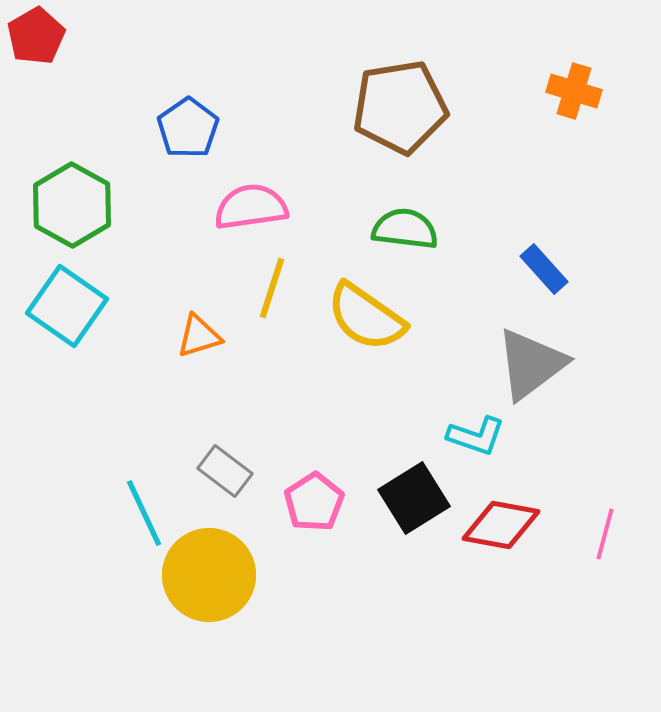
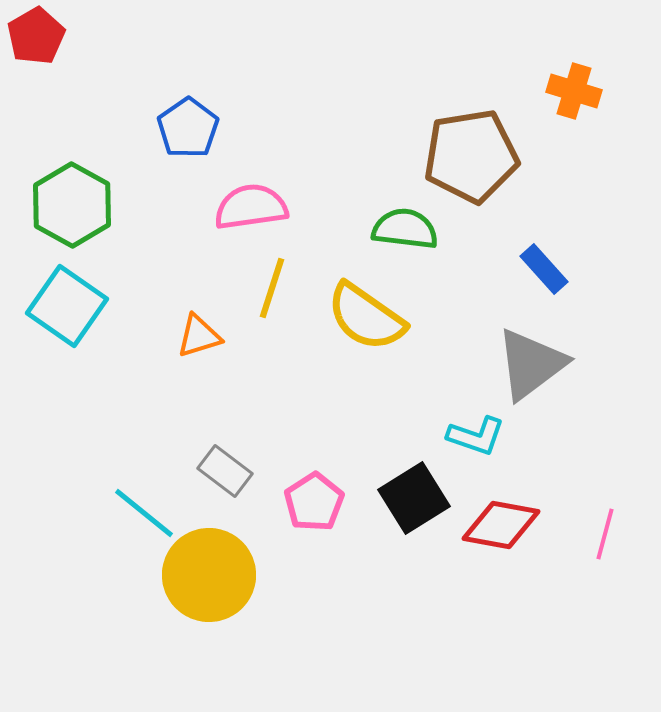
brown pentagon: moved 71 px right, 49 px down
cyan line: rotated 26 degrees counterclockwise
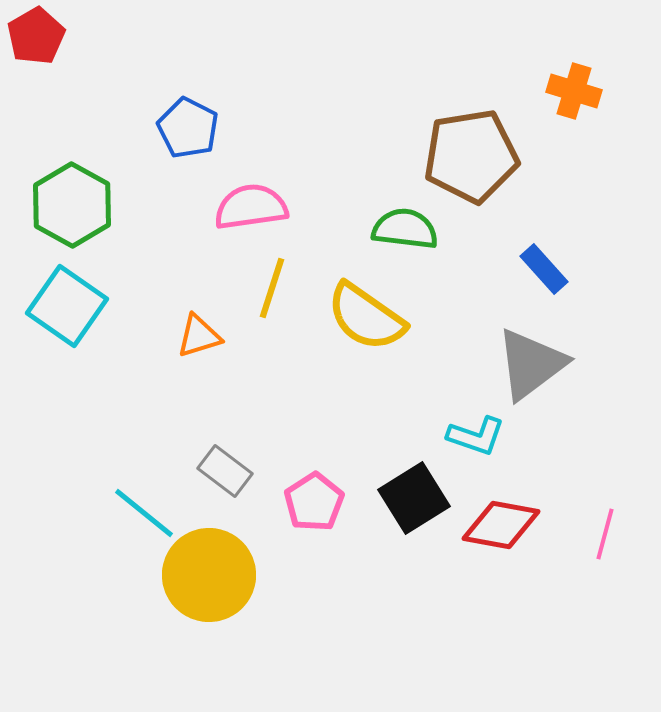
blue pentagon: rotated 10 degrees counterclockwise
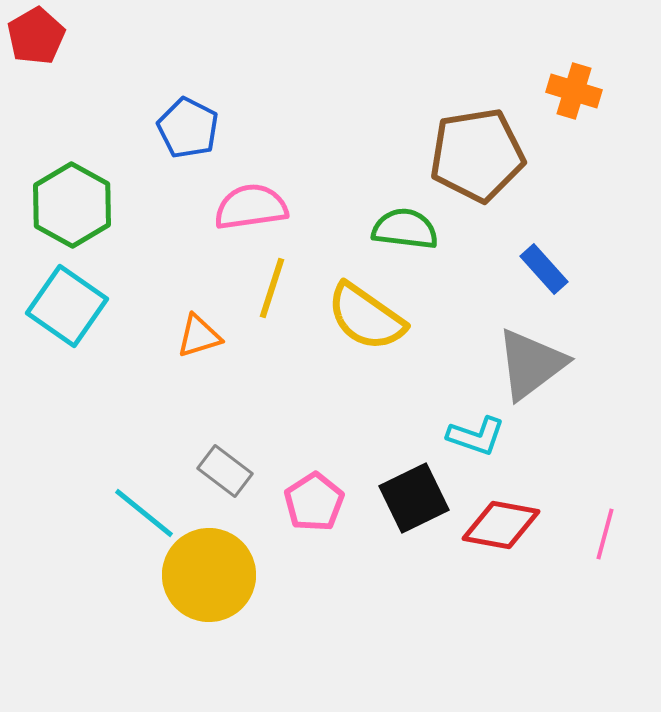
brown pentagon: moved 6 px right, 1 px up
black square: rotated 6 degrees clockwise
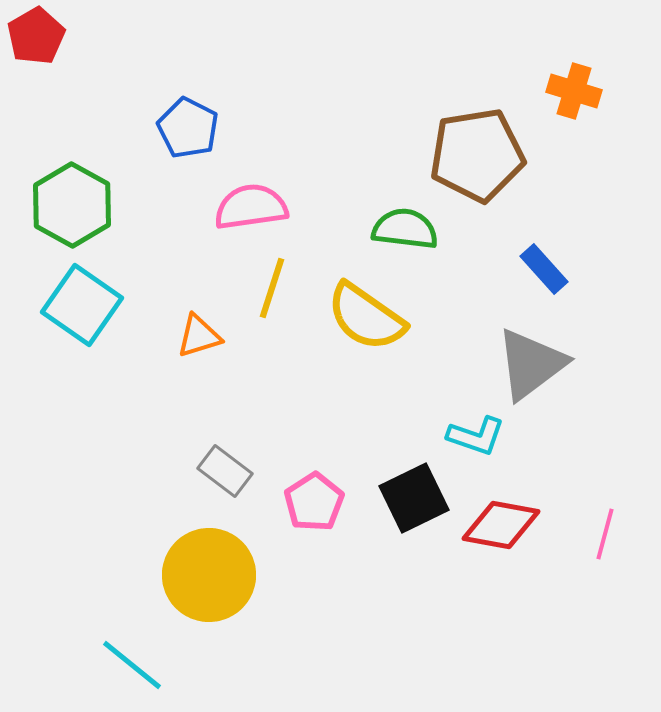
cyan square: moved 15 px right, 1 px up
cyan line: moved 12 px left, 152 px down
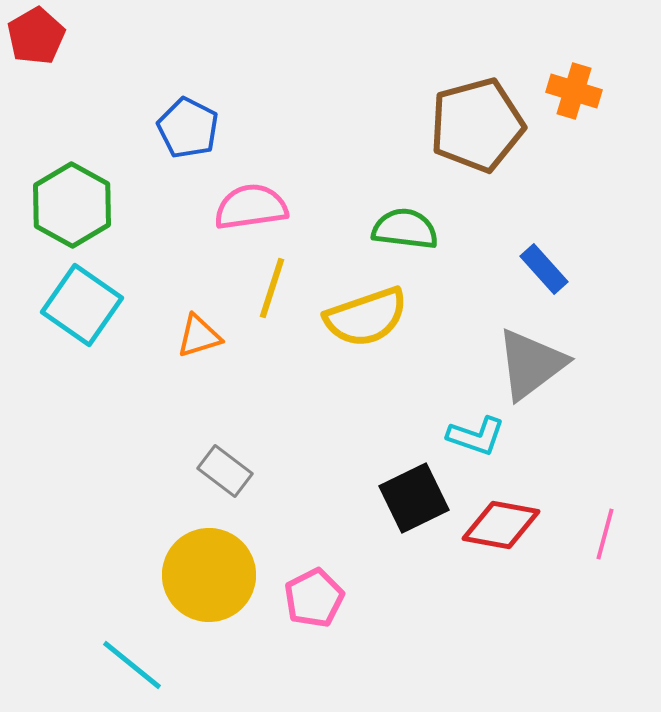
brown pentagon: moved 30 px up; rotated 6 degrees counterclockwise
yellow semicircle: rotated 54 degrees counterclockwise
pink pentagon: moved 96 px down; rotated 6 degrees clockwise
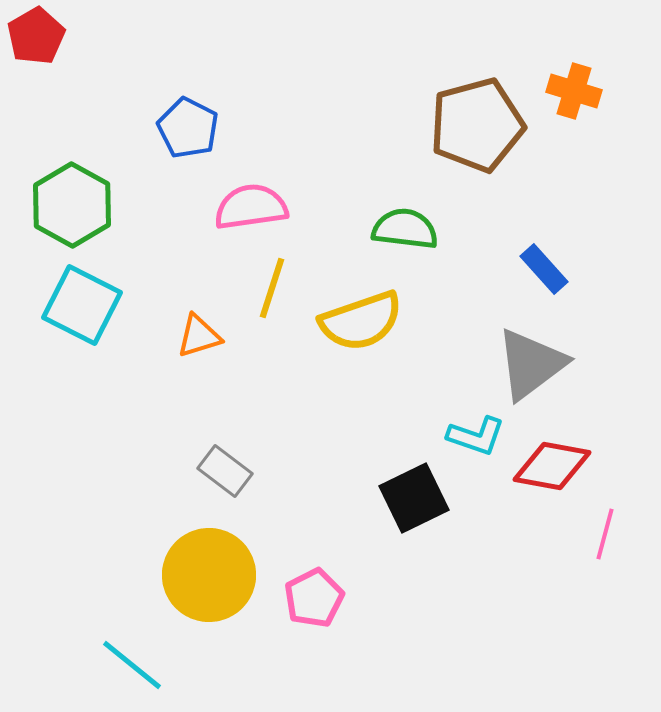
cyan square: rotated 8 degrees counterclockwise
yellow semicircle: moved 5 px left, 4 px down
red diamond: moved 51 px right, 59 px up
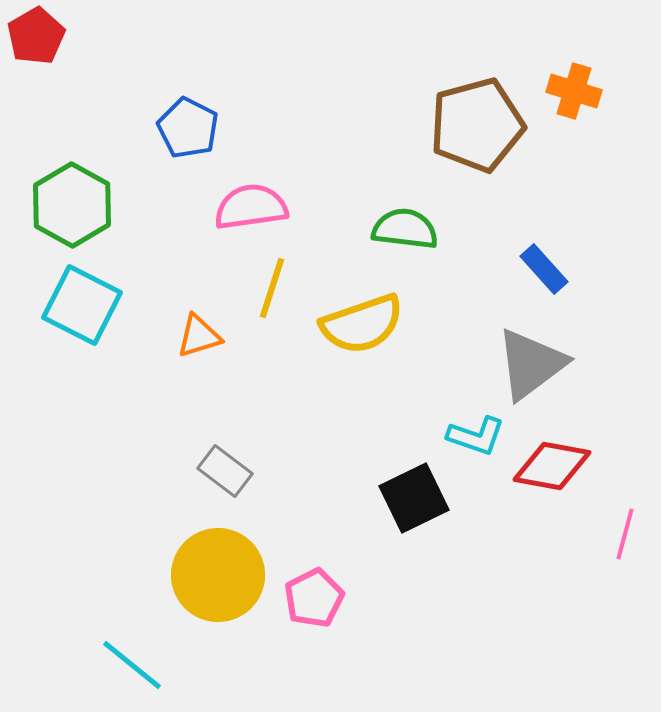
yellow semicircle: moved 1 px right, 3 px down
pink line: moved 20 px right
yellow circle: moved 9 px right
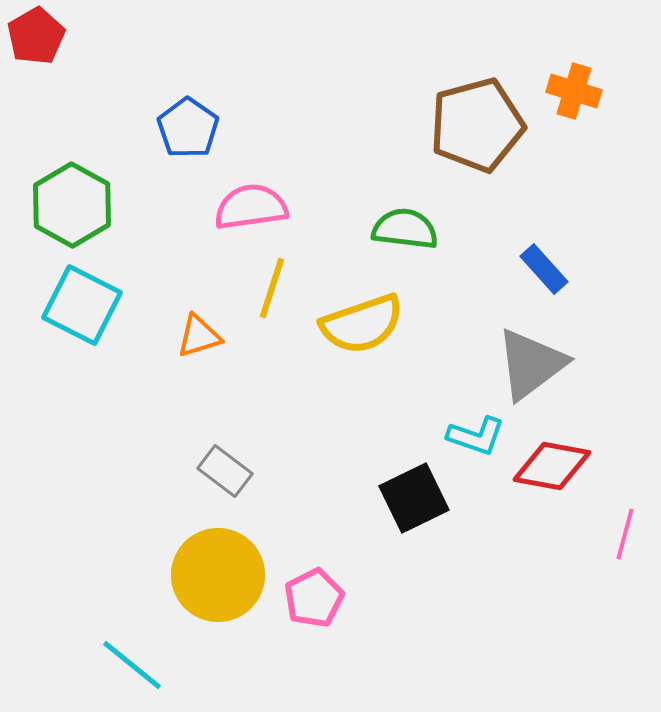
blue pentagon: rotated 8 degrees clockwise
